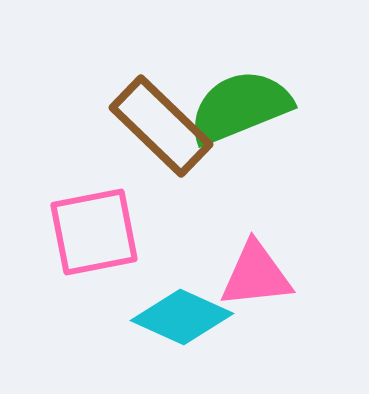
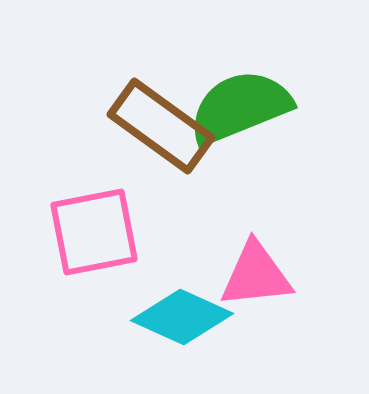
brown rectangle: rotated 8 degrees counterclockwise
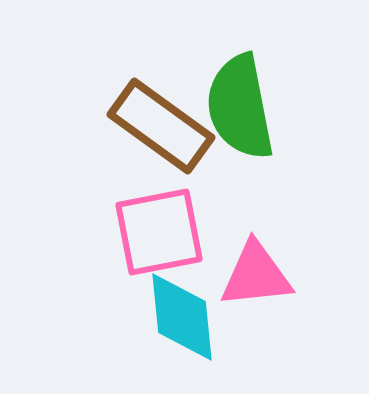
green semicircle: rotated 79 degrees counterclockwise
pink square: moved 65 px right
cyan diamond: rotated 60 degrees clockwise
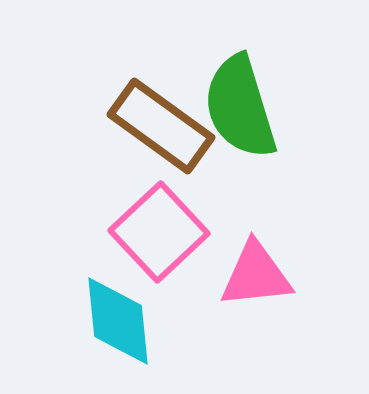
green semicircle: rotated 6 degrees counterclockwise
pink square: rotated 32 degrees counterclockwise
cyan diamond: moved 64 px left, 4 px down
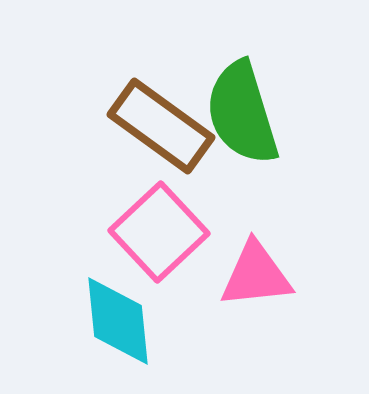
green semicircle: moved 2 px right, 6 px down
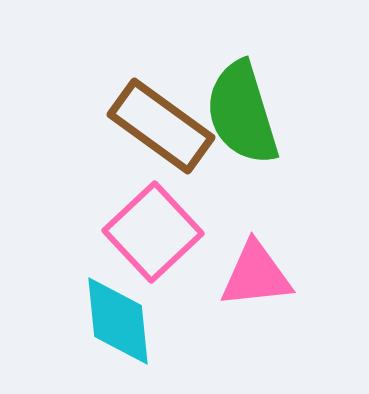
pink square: moved 6 px left
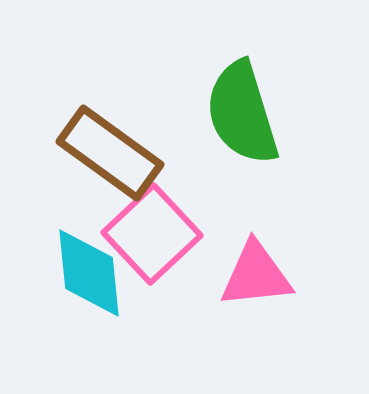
brown rectangle: moved 51 px left, 27 px down
pink square: moved 1 px left, 2 px down
cyan diamond: moved 29 px left, 48 px up
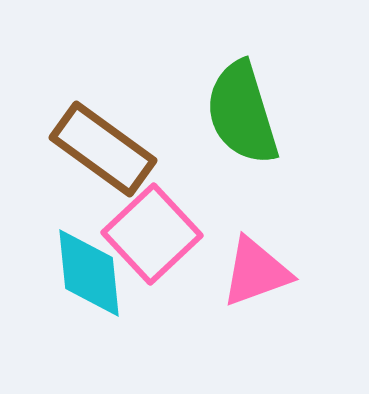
brown rectangle: moved 7 px left, 4 px up
pink triangle: moved 3 px up; rotated 14 degrees counterclockwise
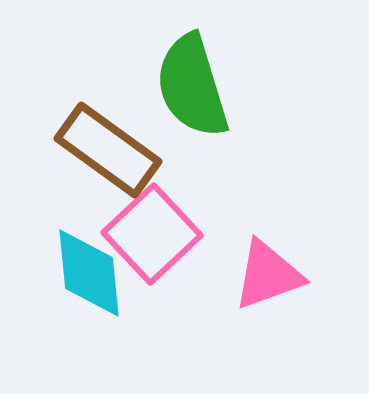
green semicircle: moved 50 px left, 27 px up
brown rectangle: moved 5 px right, 1 px down
pink triangle: moved 12 px right, 3 px down
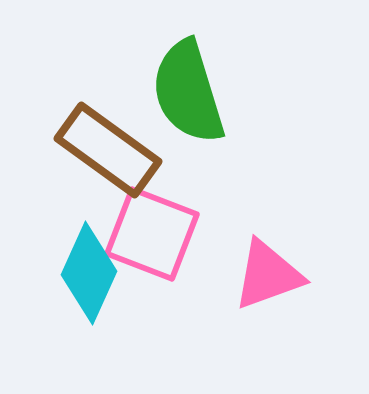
green semicircle: moved 4 px left, 6 px down
pink square: rotated 26 degrees counterclockwise
cyan diamond: rotated 30 degrees clockwise
